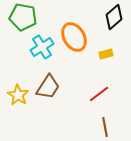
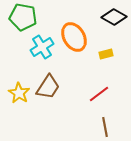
black diamond: rotated 70 degrees clockwise
yellow star: moved 1 px right, 2 px up
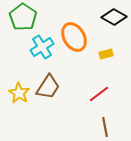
green pentagon: rotated 24 degrees clockwise
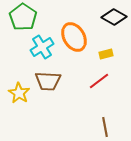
brown trapezoid: moved 6 px up; rotated 60 degrees clockwise
red line: moved 13 px up
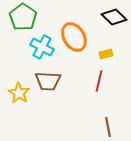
black diamond: rotated 15 degrees clockwise
cyan cross: rotated 30 degrees counterclockwise
red line: rotated 40 degrees counterclockwise
brown line: moved 3 px right
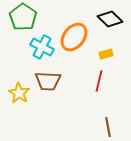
black diamond: moved 4 px left, 2 px down
orange ellipse: rotated 68 degrees clockwise
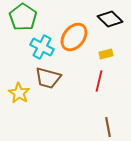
brown trapezoid: moved 3 px up; rotated 12 degrees clockwise
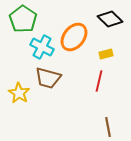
green pentagon: moved 2 px down
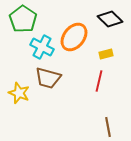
yellow star: rotated 10 degrees counterclockwise
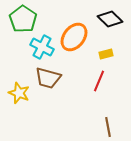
red line: rotated 10 degrees clockwise
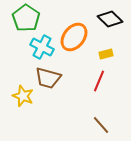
green pentagon: moved 3 px right, 1 px up
yellow star: moved 4 px right, 3 px down
brown line: moved 7 px left, 2 px up; rotated 30 degrees counterclockwise
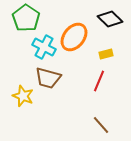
cyan cross: moved 2 px right
